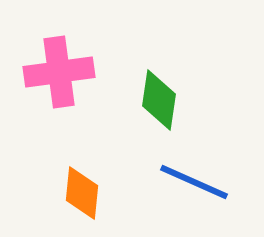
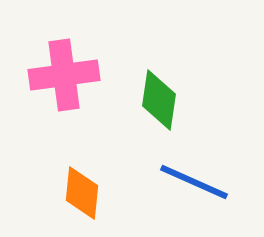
pink cross: moved 5 px right, 3 px down
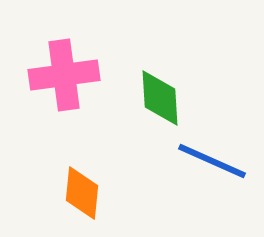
green diamond: moved 1 px right, 2 px up; rotated 12 degrees counterclockwise
blue line: moved 18 px right, 21 px up
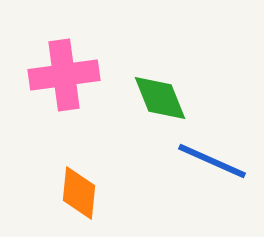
green diamond: rotated 18 degrees counterclockwise
orange diamond: moved 3 px left
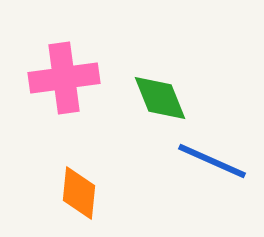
pink cross: moved 3 px down
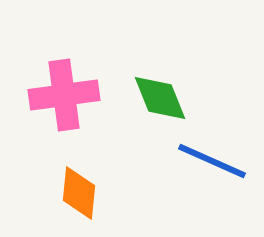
pink cross: moved 17 px down
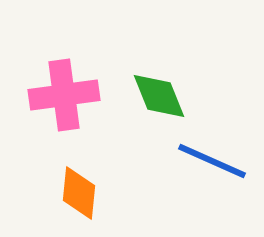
green diamond: moved 1 px left, 2 px up
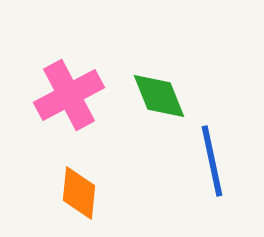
pink cross: moved 5 px right; rotated 20 degrees counterclockwise
blue line: rotated 54 degrees clockwise
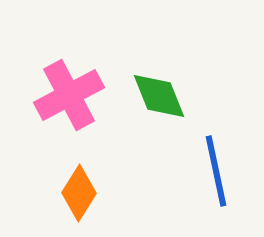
blue line: moved 4 px right, 10 px down
orange diamond: rotated 26 degrees clockwise
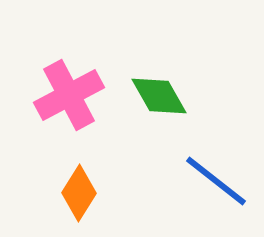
green diamond: rotated 8 degrees counterclockwise
blue line: moved 10 px down; rotated 40 degrees counterclockwise
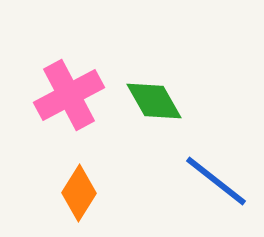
green diamond: moved 5 px left, 5 px down
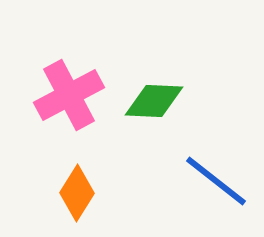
green diamond: rotated 58 degrees counterclockwise
orange diamond: moved 2 px left
